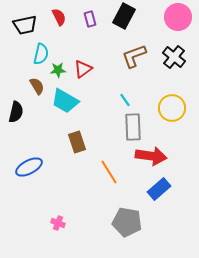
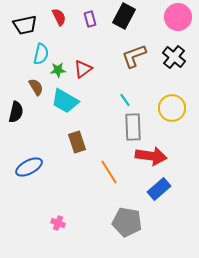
brown semicircle: moved 1 px left, 1 px down
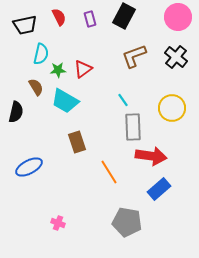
black cross: moved 2 px right
cyan line: moved 2 px left
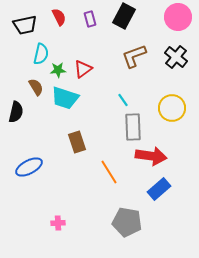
cyan trapezoid: moved 3 px up; rotated 12 degrees counterclockwise
pink cross: rotated 24 degrees counterclockwise
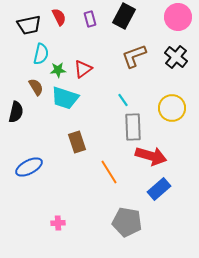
black trapezoid: moved 4 px right
red arrow: rotated 8 degrees clockwise
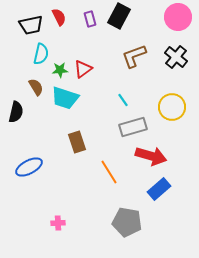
black rectangle: moved 5 px left
black trapezoid: moved 2 px right
green star: moved 2 px right
yellow circle: moved 1 px up
gray rectangle: rotated 76 degrees clockwise
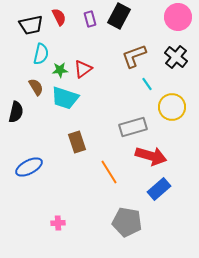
cyan line: moved 24 px right, 16 px up
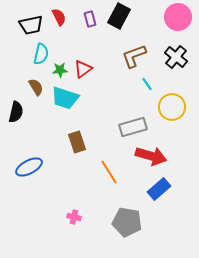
pink cross: moved 16 px right, 6 px up; rotated 16 degrees clockwise
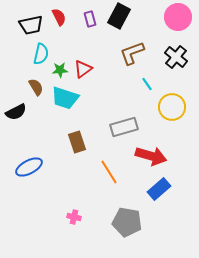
brown L-shape: moved 2 px left, 3 px up
black semicircle: rotated 50 degrees clockwise
gray rectangle: moved 9 px left
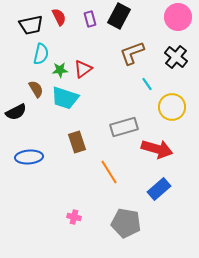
brown semicircle: moved 2 px down
red arrow: moved 6 px right, 7 px up
blue ellipse: moved 10 px up; rotated 24 degrees clockwise
gray pentagon: moved 1 px left, 1 px down
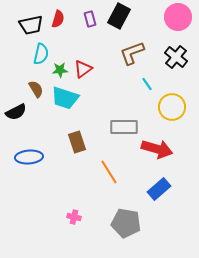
red semicircle: moved 1 px left, 2 px down; rotated 42 degrees clockwise
gray rectangle: rotated 16 degrees clockwise
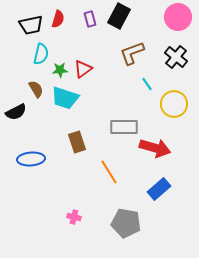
yellow circle: moved 2 px right, 3 px up
red arrow: moved 2 px left, 1 px up
blue ellipse: moved 2 px right, 2 px down
